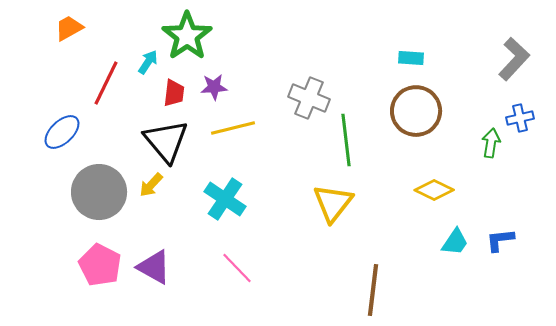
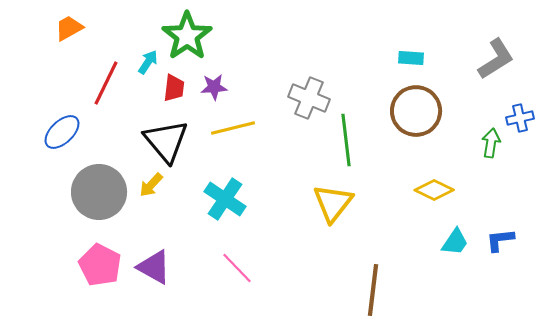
gray L-shape: moved 18 px left; rotated 15 degrees clockwise
red trapezoid: moved 5 px up
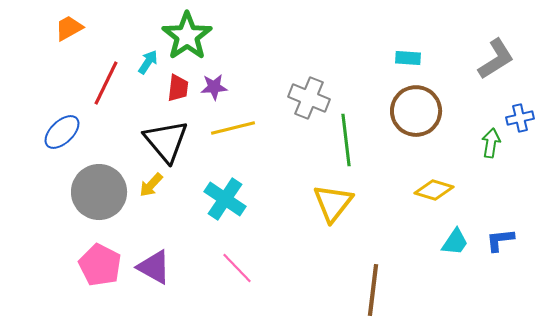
cyan rectangle: moved 3 px left
red trapezoid: moved 4 px right
yellow diamond: rotated 9 degrees counterclockwise
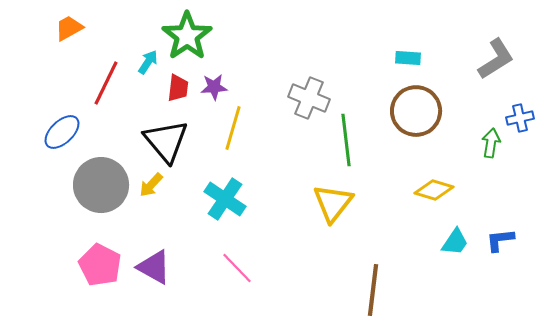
yellow line: rotated 60 degrees counterclockwise
gray circle: moved 2 px right, 7 px up
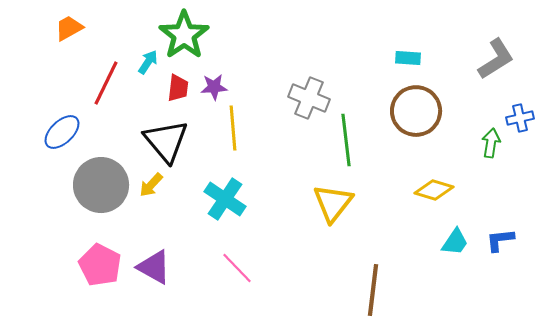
green star: moved 3 px left, 1 px up
yellow line: rotated 21 degrees counterclockwise
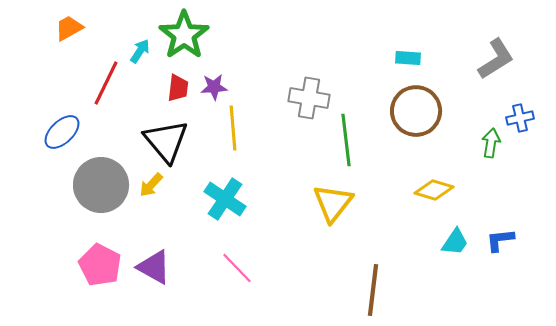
cyan arrow: moved 8 px left, 11 px up
gray cross: rotated 12 degrees counterclockwise
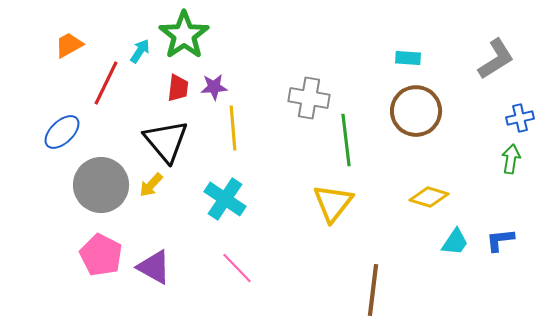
orange trapezoid: moved 17 px down
green arrow: moved 20 px right, 16 px down
yellow diamond: moved 5 px left, 7 px down
pink pentagon: moved 1 px right, 10 px up
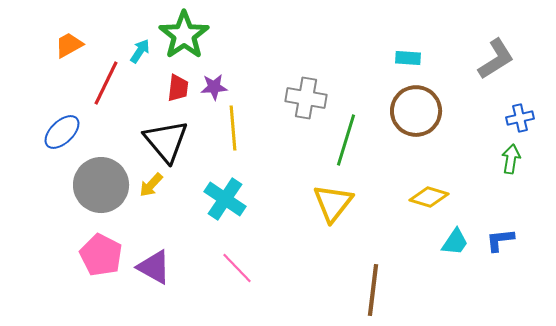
gray cross: moved 3 px left
green line: rotated 24 degrees clockwise
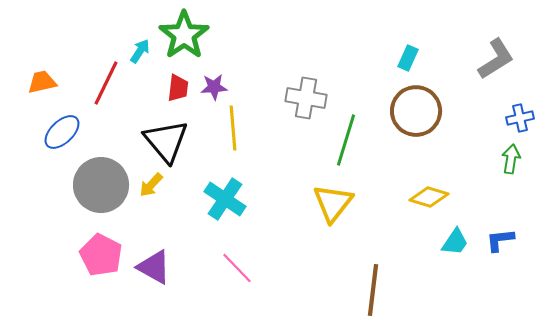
orange trapezoid: moved 27 px left, 37 px down; rotated 16 degrees clockwise
cyan rectangle: rotated 70 degrees counterclockwise
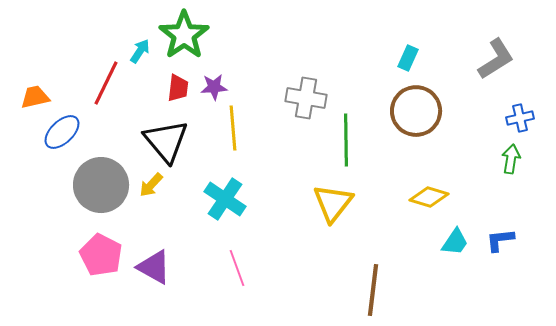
orange trapezoid: moved 7 px left, 15 px down
green line: rotated 18 degrees counterclockwise
pink line: rotated 24 degrees clockwise
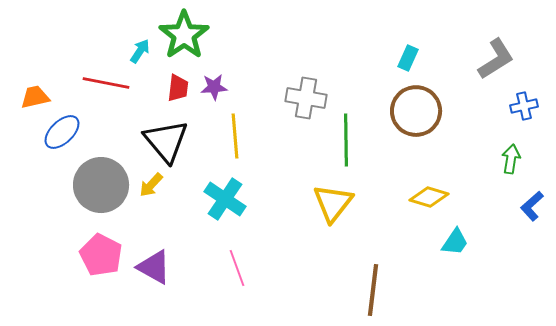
red line: rotated 75 degrees clockwise
blue cross: moved 4 px right, 12 px up
yellow line: moved 2 px right, 8 px down
blue L-shape: moved 32 px right, 34 px up; rotated 36 degrees counterclockwise
